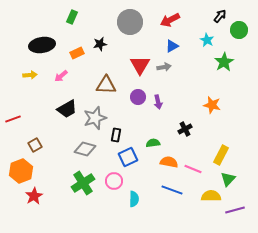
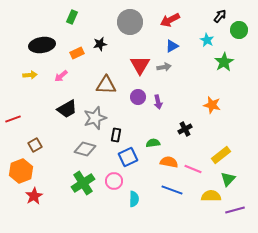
yellow rectangle: rotated 24 degrees clockwise
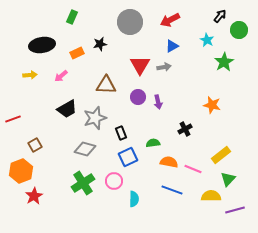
black rectangle: moved 5 px right, 2 px up; rotated 32 degrees counterclockwise
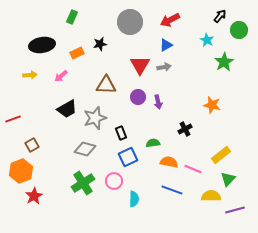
blue triangle: moved 6 px left, 1 px up
brown square: moved 3 px left
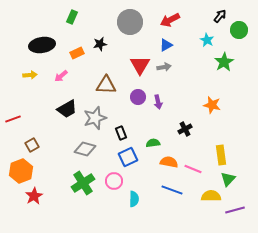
yellow rectangle: rotated 60 degrees counterclockwise
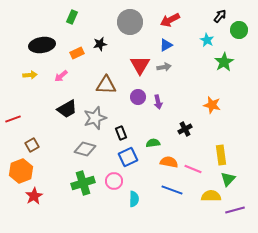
green cross: rotated 15 degrees clockwise
